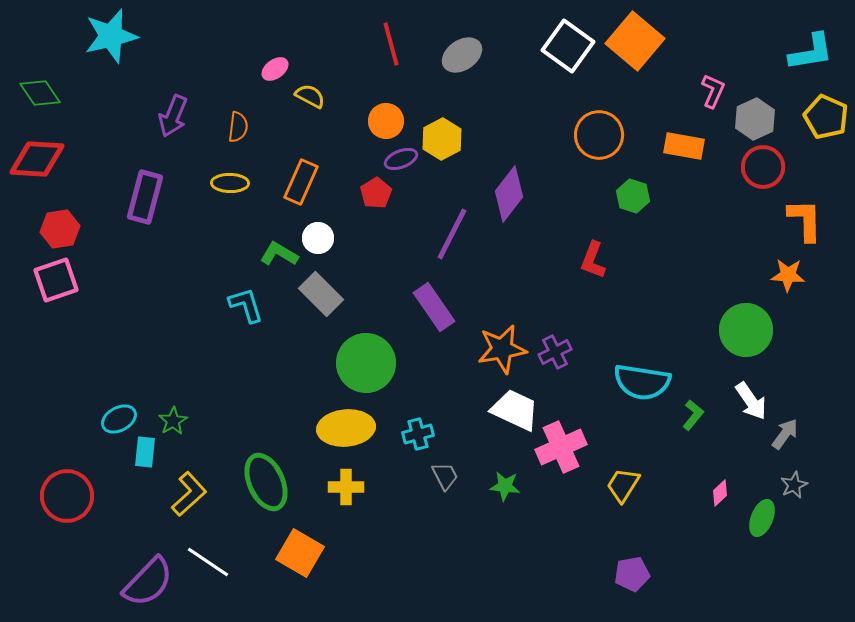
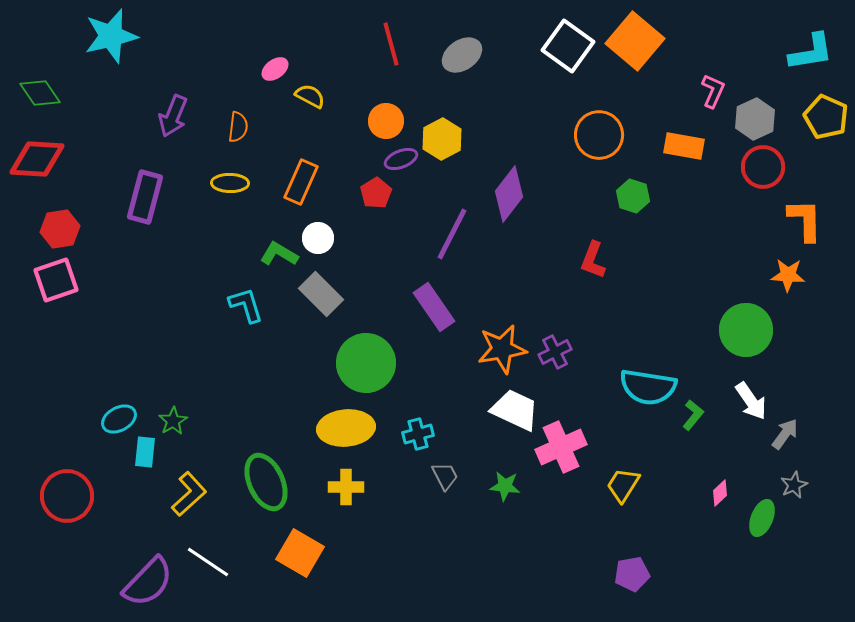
cyan semicircle at (642, 382): moved 6 px right, 5 px down
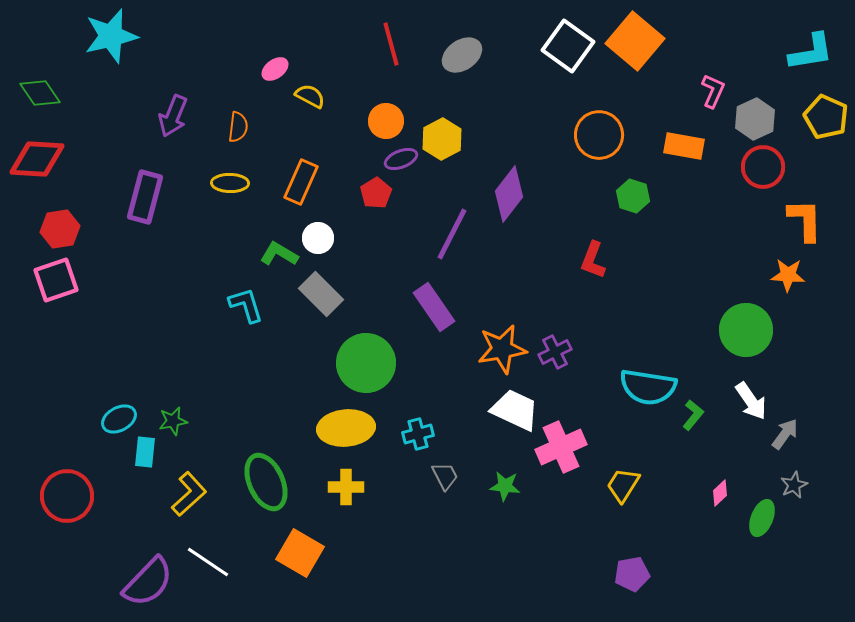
green star at (173, 421): rotated 20 degrees clockwise
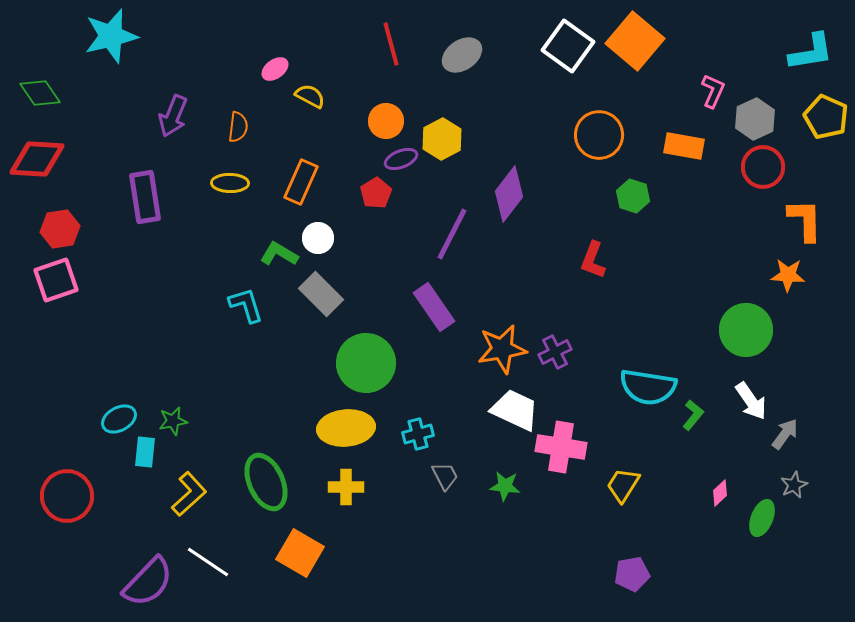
purple rectangle at (145, 197): rotated 24 degrees counterclockwise
pink cross at (561, 447): rotated 33 degrees clockwise
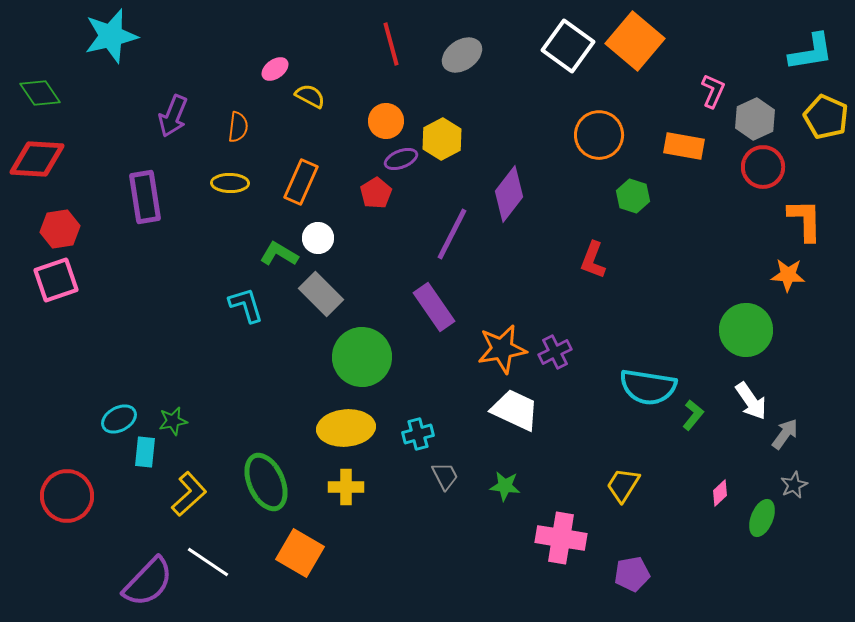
green circle at (366, 363): moved 4 px left, 6 px up
pink cross at (561, 447): moved 91 px down
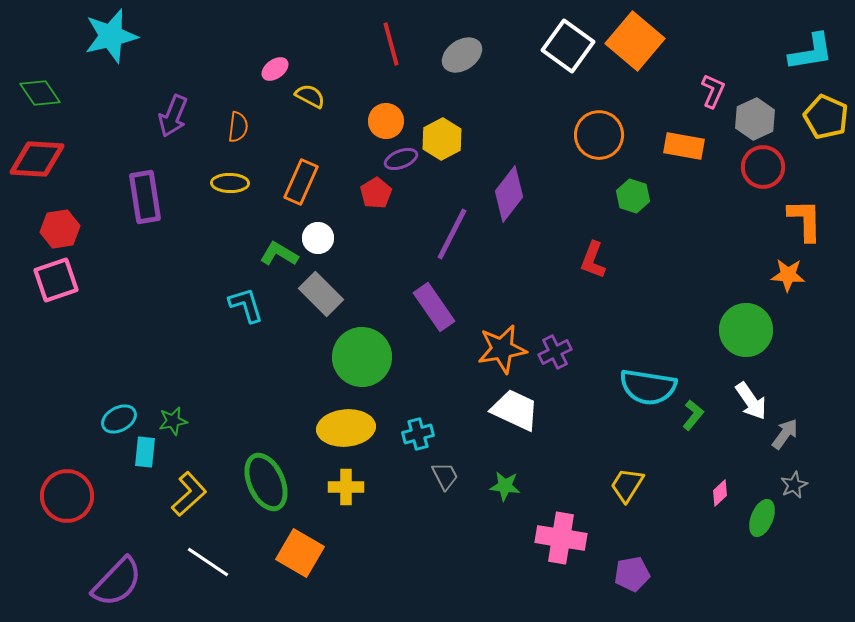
yellow trapezoid at (623, 485): moved 4 px right
purple semicircle at (148, 582): moved 31 px left
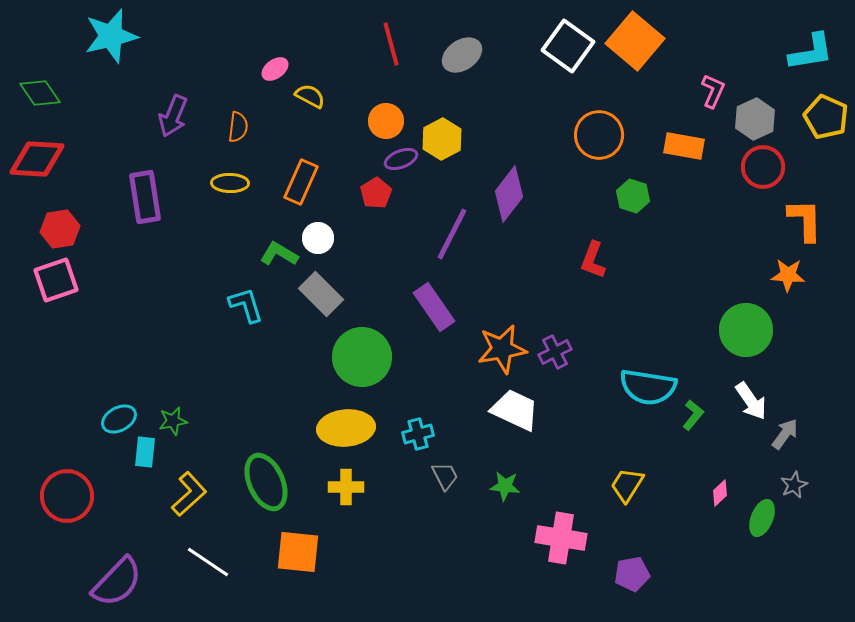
orange square at (300, 553): moved 2 px left, 1 px up; rotated 24 degrees counterclockwise
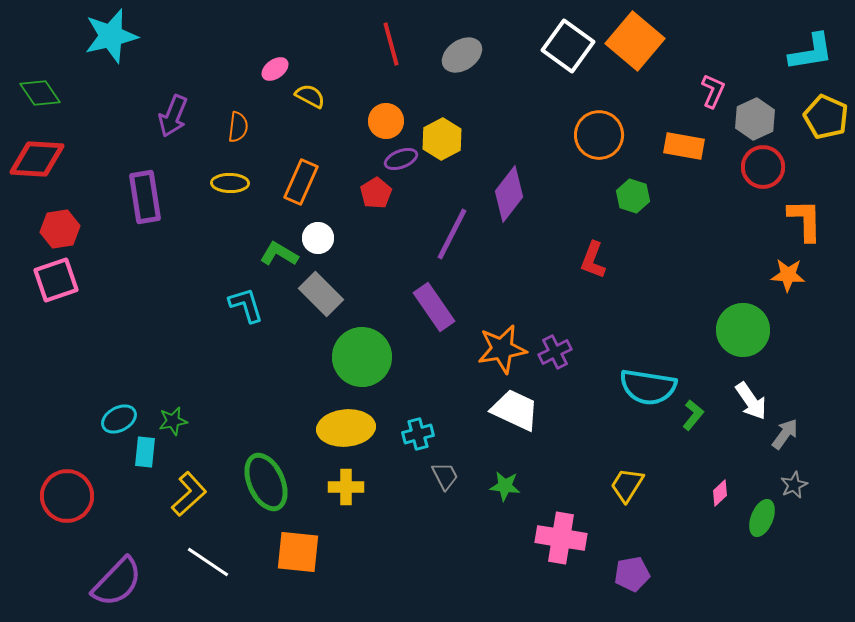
green circle at (746, 330): moved 3 px left
